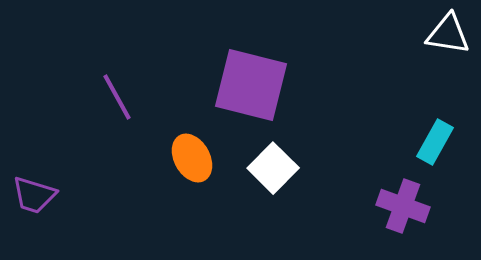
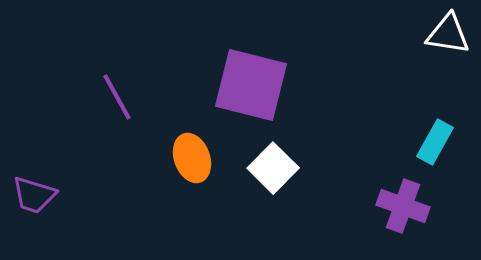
orange ellipse: rotated 9 degrees clockwise
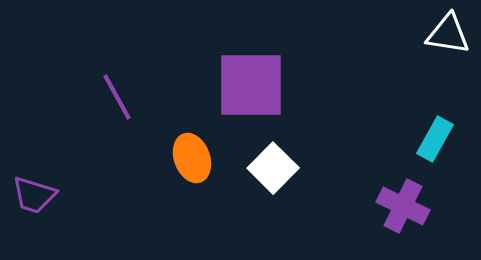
purple square: rotated 14 degrees counterclockwise
cyan rectangle: moved 3 px up
purple cross: rotated 6 degrees clockwise
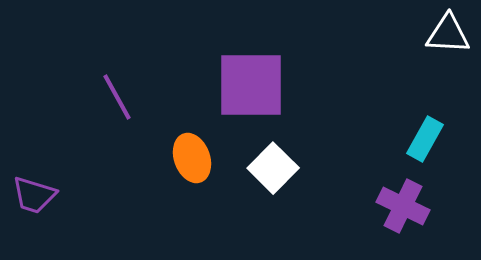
white triangle: rotated 6 degrees counterclockwise
cyan rectangle: moved 10 px left
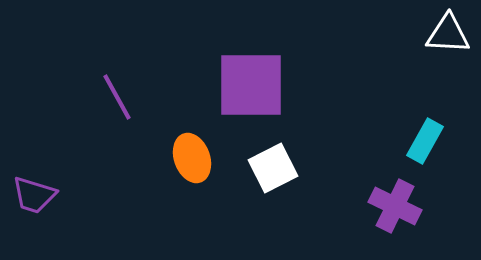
cyan rectangle: moved 2 px down
white square: rotated 18 degrees clockwise
purple cross: moved 8 px left
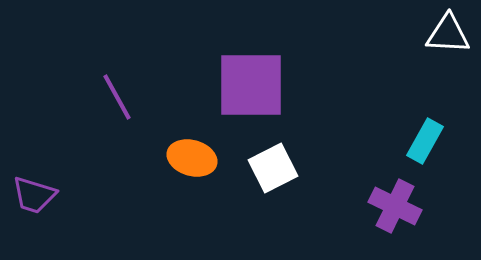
orange ellipse: rotated 54 degrees counterclockwise
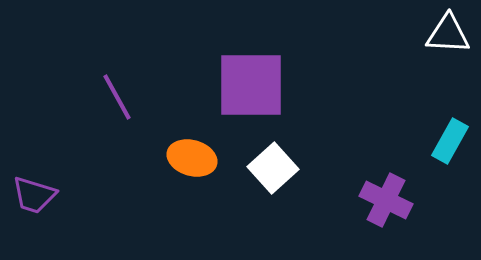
cyan rectangle: moved 25 px right
white square: rotated 15 degrees counterclockwise
purple cross: moved 9 px left, 6 px up
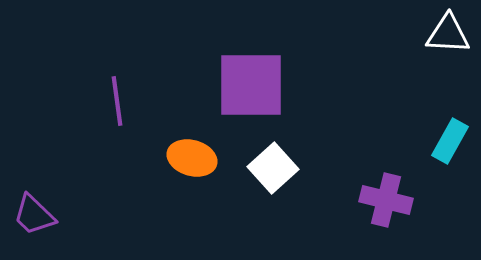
purple line: moved 4 px down; rotated 21 degrees clockwise
purple trapezoid: moved 20 px down; rotated 27 degrees clockwise
purple cross: rotated 12 degrees counterclockwise
